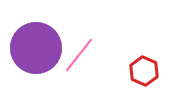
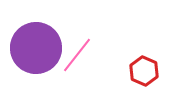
pink line: moved 2 px left
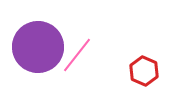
purple circle: moved 2 px right, 1 px up
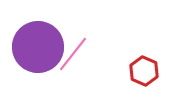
pink line: moved 4 px left, 1 px up
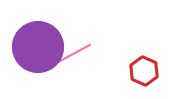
pink line: rotated 24 degrees clockwise
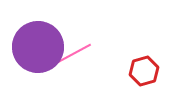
red hexagon: rotated 20 degrees clockwise
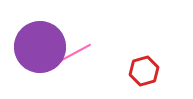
purple circle: moved 2 px right
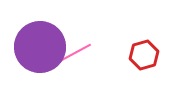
red hexagon: moved 16 px up
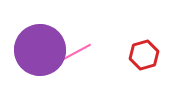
purple circle: moved 3 px down
